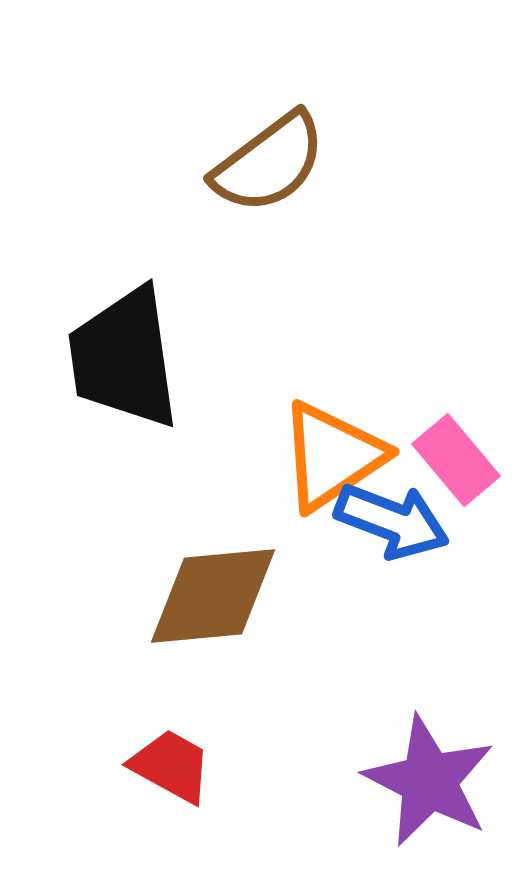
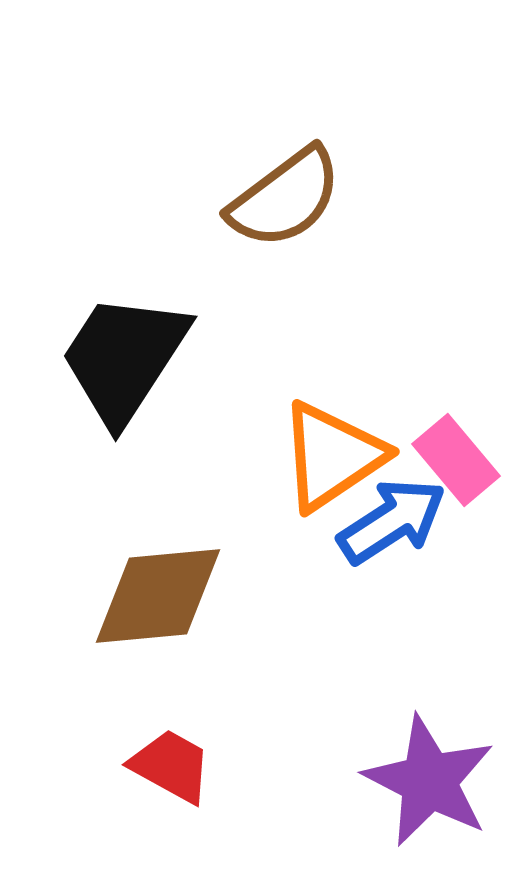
brown semicircle: moved 16 px right, 35 px down
black trapezoid: rotated 41 degrees clockwise
blue arrow: rotated 54 degrees counterclockwise
brown diamond: moved 55 px left
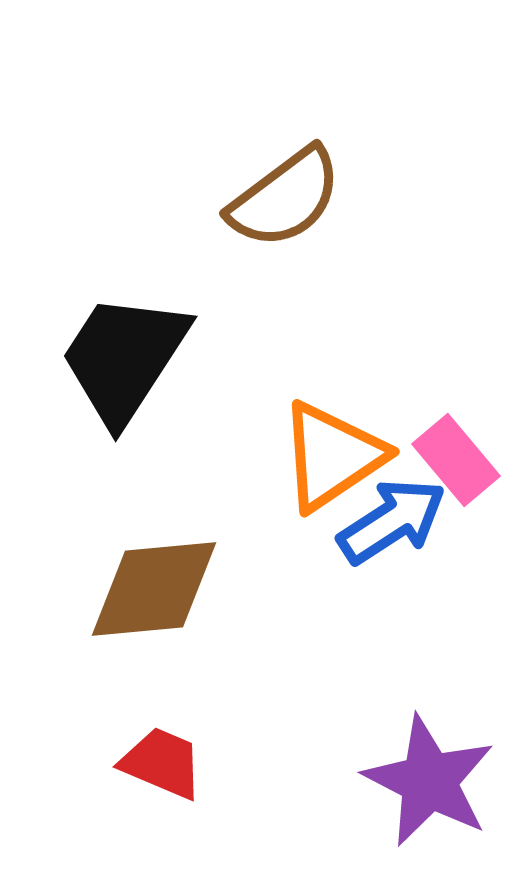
brown diamond: moved 4 px left, 7 px up
red trapezoid: moved 9 px left, 3 px up; rotated 6 degrees counterclockwise
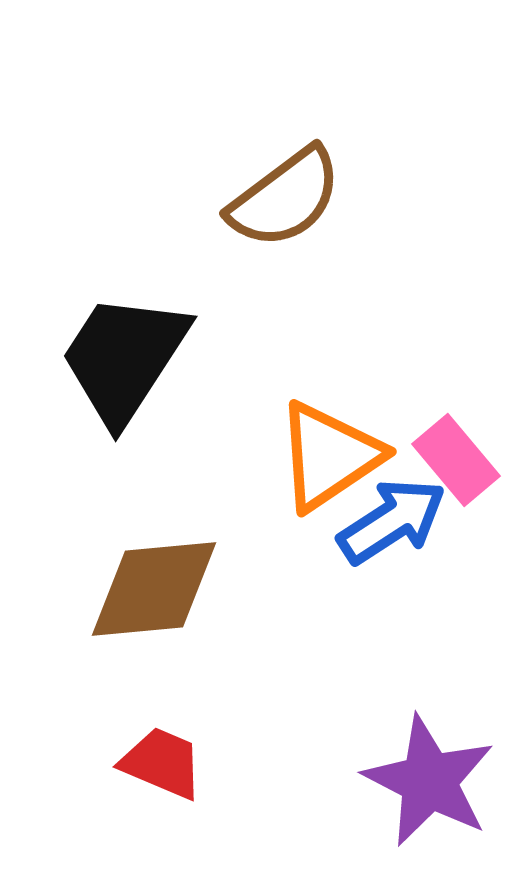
orange triangle: moved 3 px left
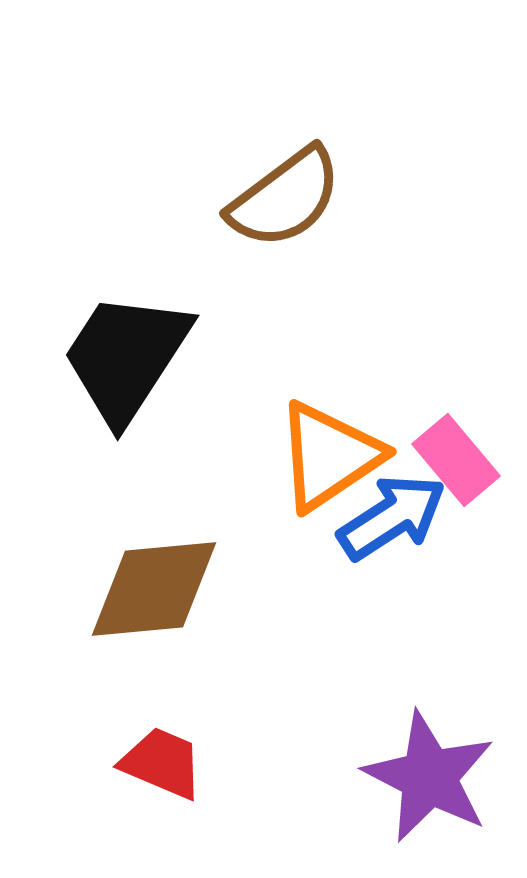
black trapezoid: moved 2 px right, 1 px up
blue arrow: moved 4 px up
purple star: moved 4 px up
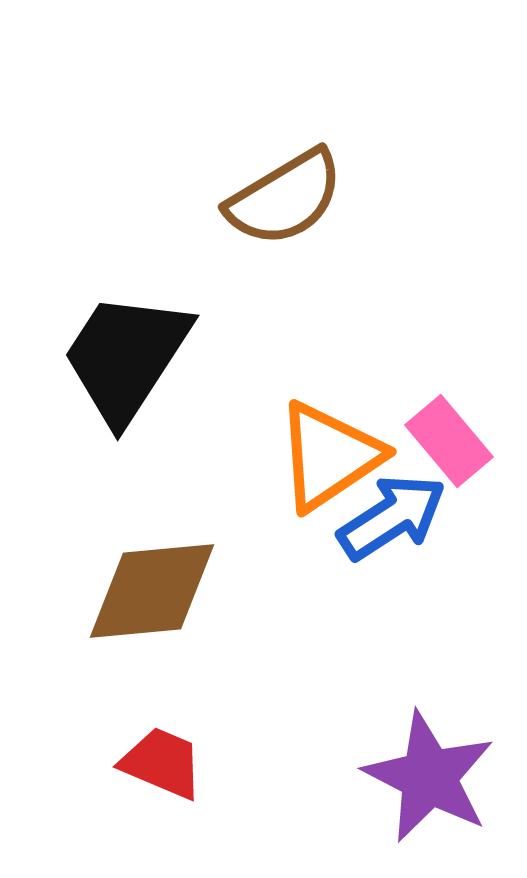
brown semicircle: rotated 6 degrees clockwise
pink rectangle: moved 7 px left, 19 px up
brown diamond: moved 2 px left, 2 px down
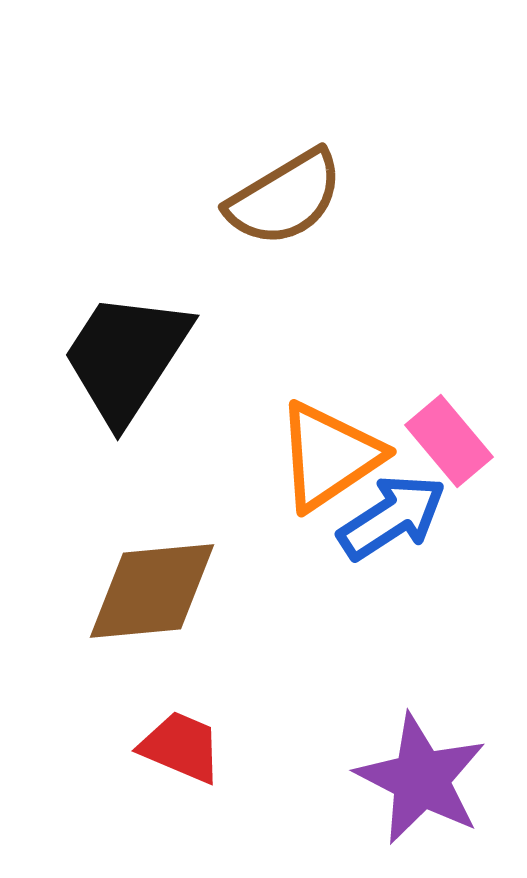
red trapezoid: moved 19 px right, 16 px up
purple star: moved 8 px left, 2 px down
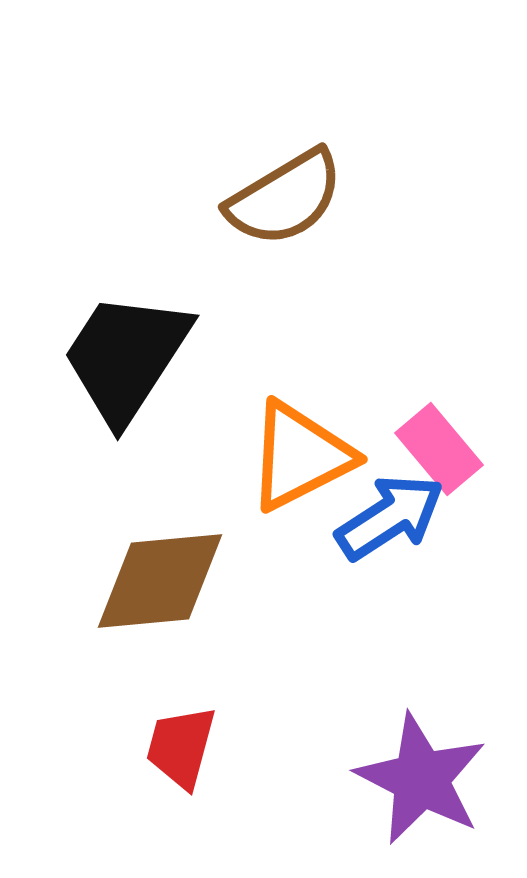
pink rectangle: moved 10 px left, 8 px down
orange triangle: moved 29 px left; rotated 7 degrees clockwise
blue arrow: moved 2 px left
brown diamond: moved 8 px right, 10 px up
red trapezoid: rotated 98 degrees counterclockwise
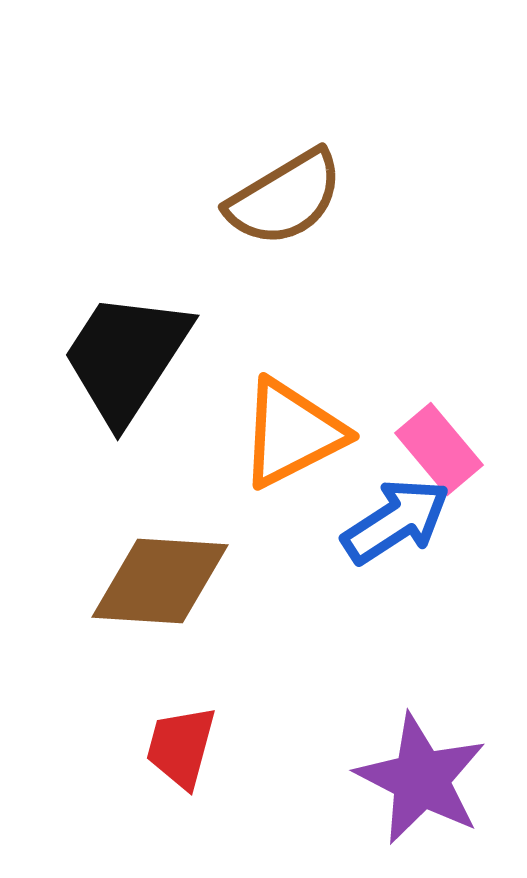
orange triangle: moved 8 px left, 23 px up
blue arrow: moved 6 px right, 4 px down
brown diamond: rotated 9 degrees clockwise
